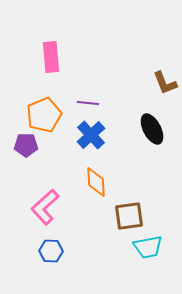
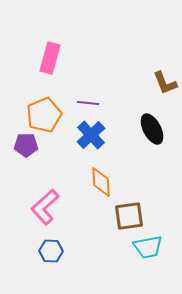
pink rectangle: moved 1 px left, 1 px down; rotated 20 degrees clockwise
orange diamond: moved 5 px right
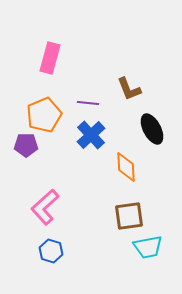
brown L-shape: moved 36 px left, 6 px down
orange diamond: moved 25 px right, 15 px up
blue hexagon: rotated 15 degrees clockwise
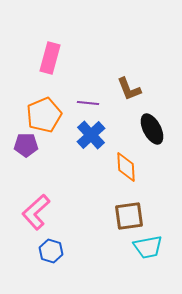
pink L-shape: moved 9 px left, 5 px down
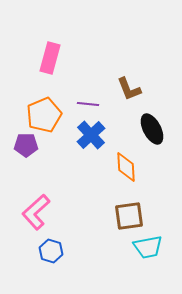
purple line: moved 1 px down
